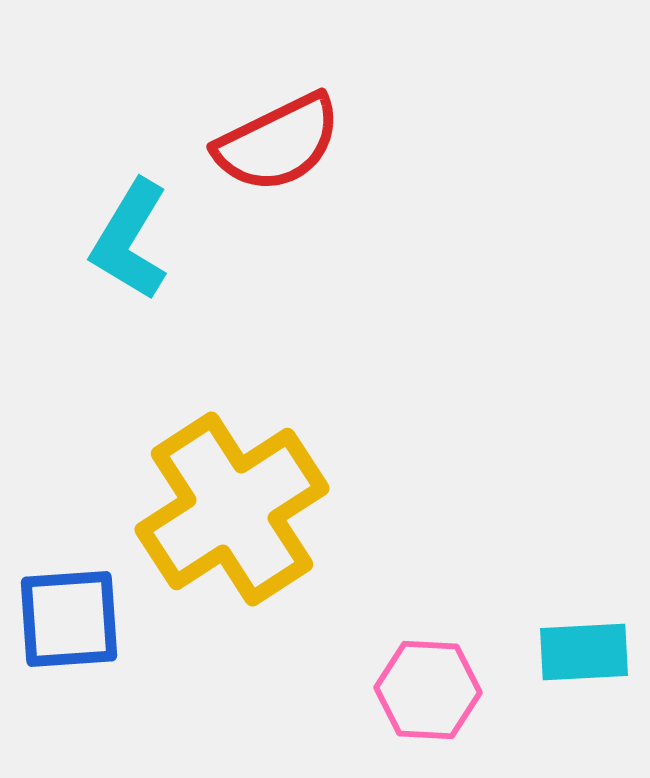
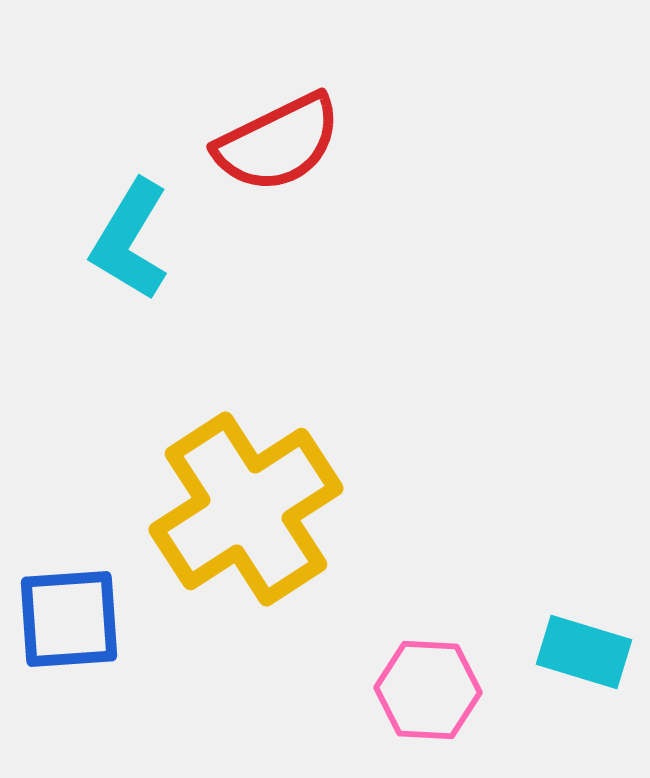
yellow cross: moved 14 px right
cyan rectangle: rotated 20 degrees clockwise
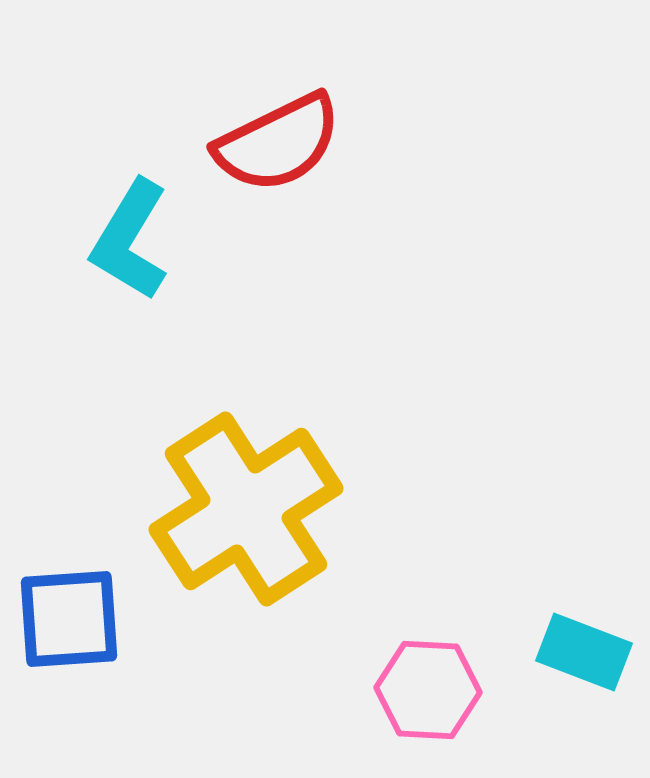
cyan rectangle: rotated 4 degrees clockwise
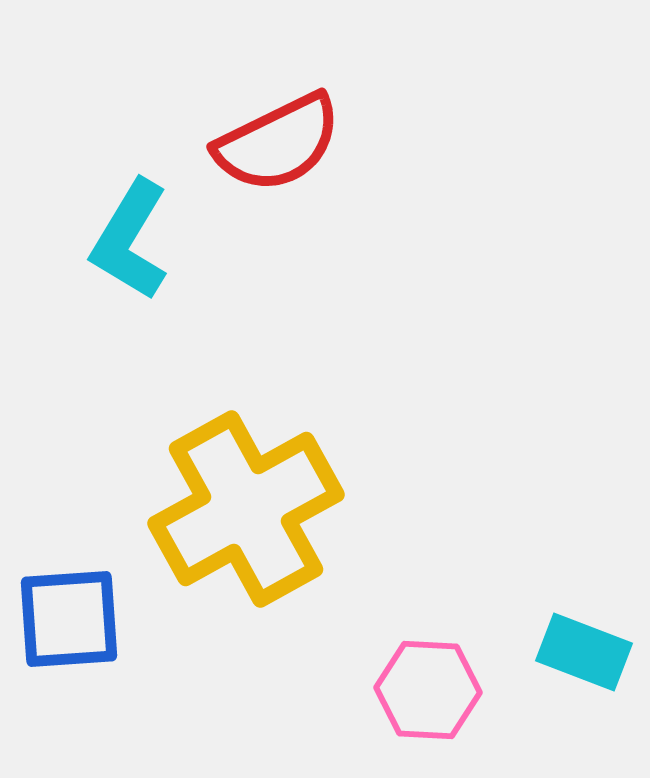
yellow cross: rotated 4 degrees clockwise
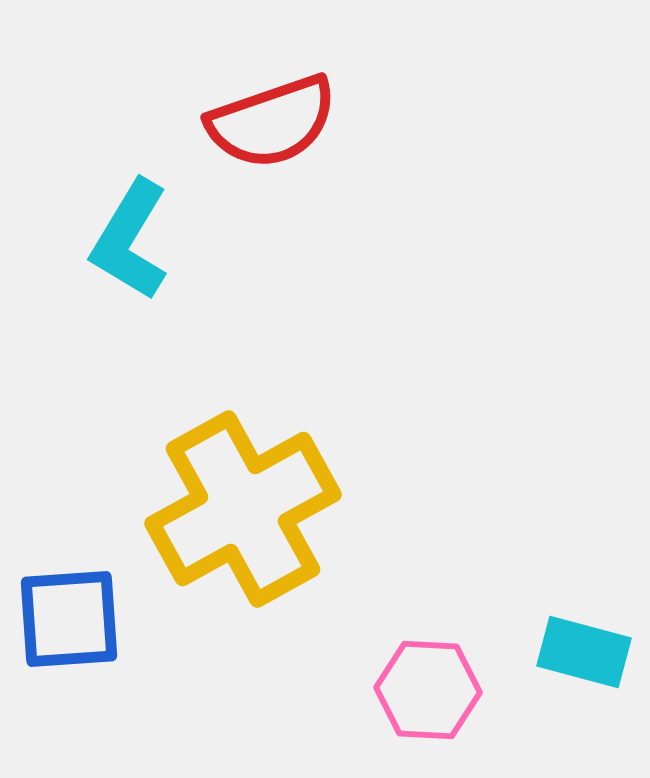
red semicircle: moved 6 px left, 21 px up; rotated 7 degrees clockwise
yellow cross: moved 3 px left
cyan rectangle: rotated 6 degrees counterclockwise
